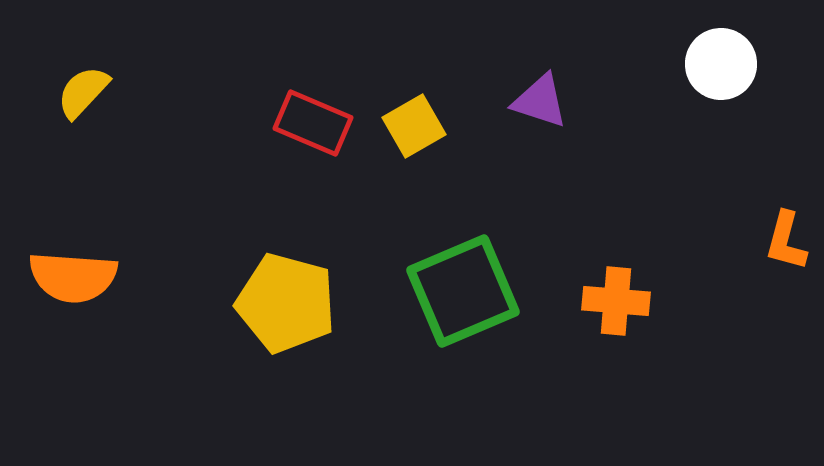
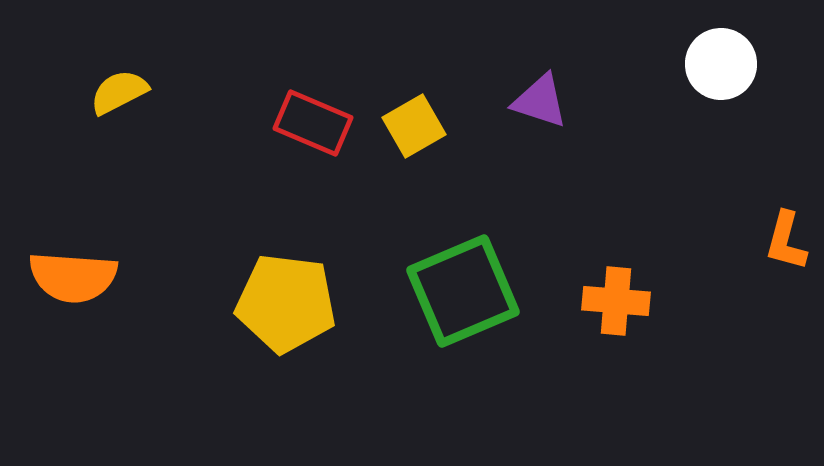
yellow semicircle: moved 36 px right; rotated 20 degrees clockwise
yellow pentagon: rotated 8 degrees counterclockwise
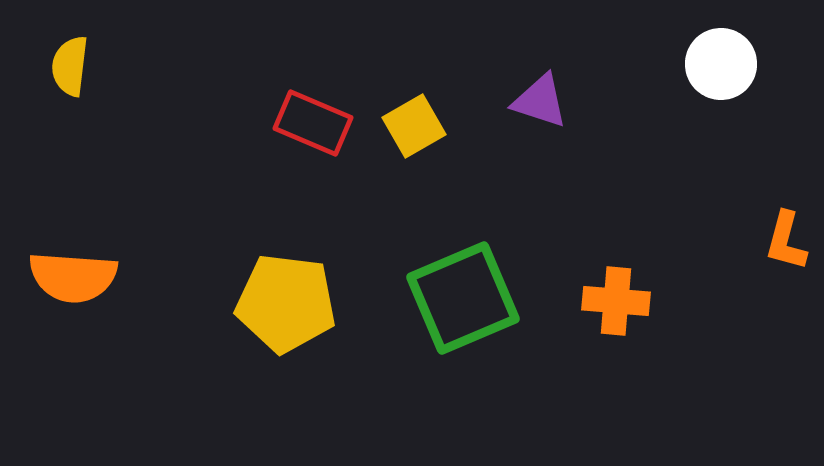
yellow semicircle: moved 49 px left, 26 px up; rotated 56 degrees counterclockwise
green square: moved 7 px down
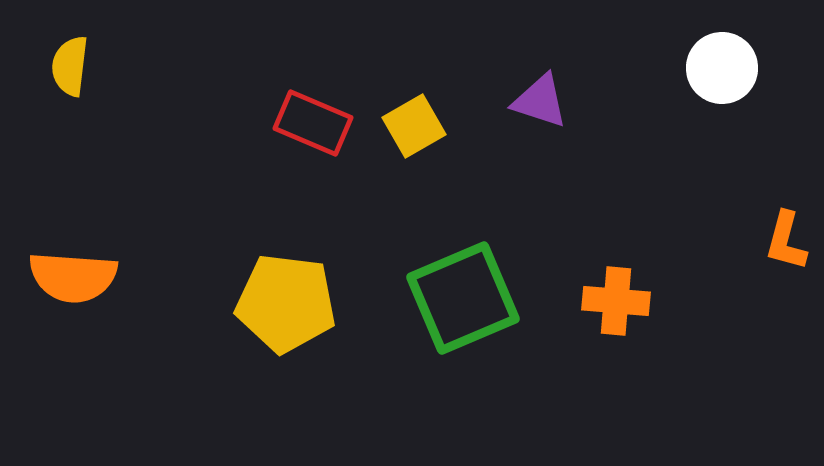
white circle: moved 1 px right, 4 px down
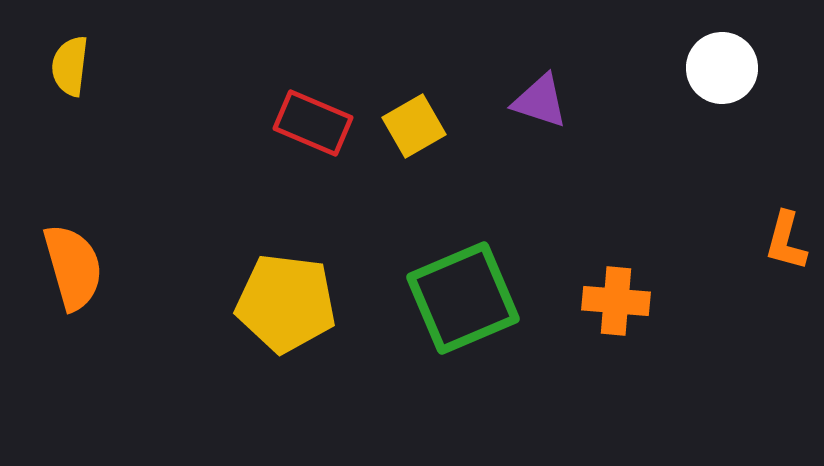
orange semicircle: moved 10 px up; rotated 110 degrees counterclockwise
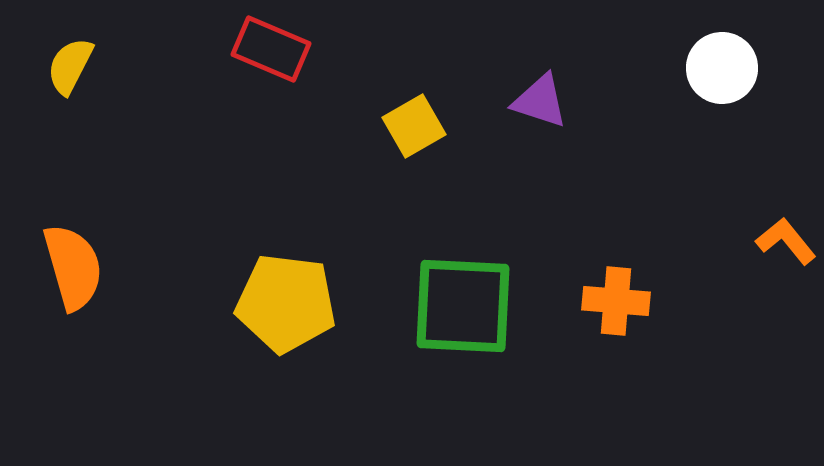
yellow semicircle: rotated 20 degrees clockwise
red rectangle: moved 42 px left, 74 px up
orange L-shape: rotated 126 degrees clockwise
green square: moved 8 px down; rotated 26 degrees clockwise
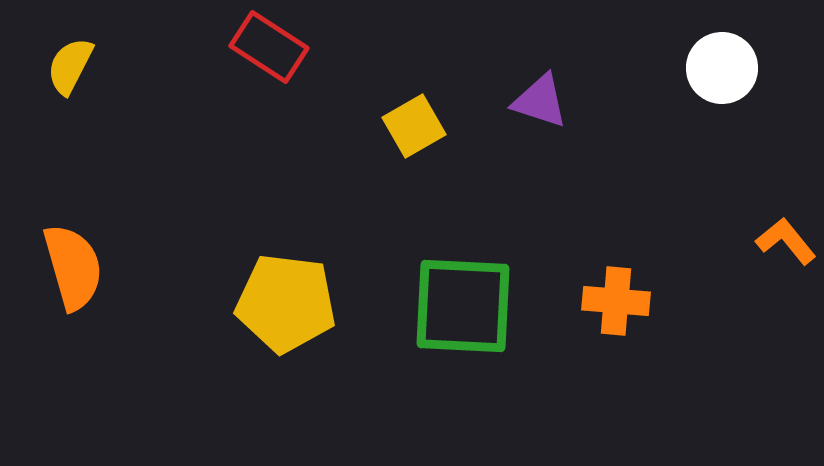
red rectangle: moved 2 px left, 2 px up; rotated 10 degrees clockwise
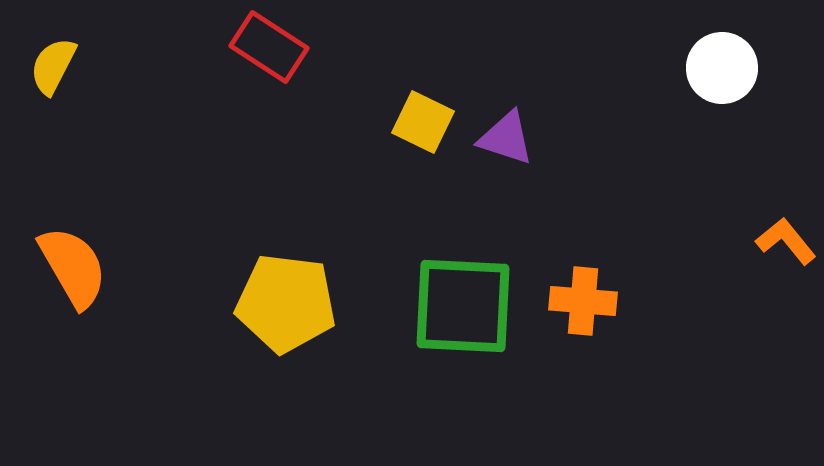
yellow semicircle: moved 17 px left
purple triangle: moved 34 px left, 37 px down
yellow square: moved 9 px right, 4 px up; rotated 34 degrees counterclockwise
orange semicircle: rotated 14 degrees counterclockwise
orange cross: moved 33 px left
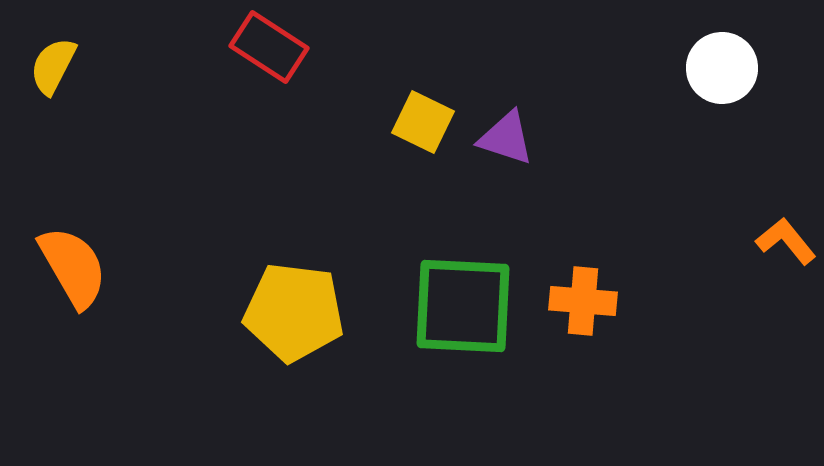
yellow pentagon: moved 8 px right, 9 px down
